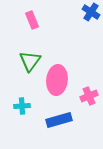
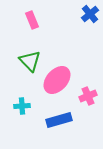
blue cross: moved 1 px left, 2 px down; rotated 18 degrees clockwise
green triangle: rotated 20 degrees counterclockwise
pink ellipse: rotated 36 degrees clockwise
pink cross: moved 1 px left
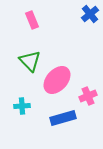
blue rectangle: moved 4 px right, 2 px up
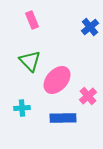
blue cross: moved 13 px down
pink cross: rotated 18 degrees counterclockwise
cyan cross: moved 2 px down
blue rectangle: rotated 15 degrees clockwise
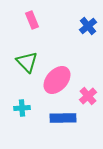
blue cross: moved 2 px left, 1 px up
green triangle: moved 3 px left, 1 px down
